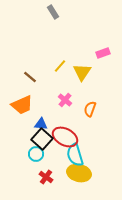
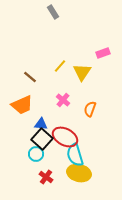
pink cross: moved 2 px left
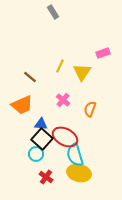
yellow line: rotated 16 degrees counterclockwise
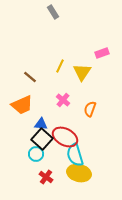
pink rectangle: moved 1 px left
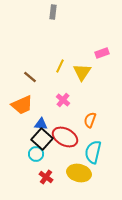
gray rectangle: rotated 40 degrees clockwise
orange semicircle: moved 11 px down
cyan semicircle: moved 18 px right, 3 px up; rotated 30 degrees clockwise
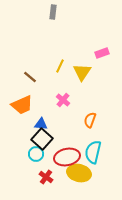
red ellipse: moved 2 px right, 20 px down; rotated 40 degrees counterclockwise
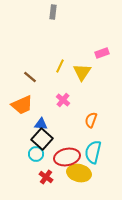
orange semicircle: moved 1 px right
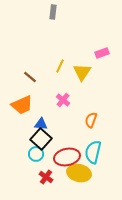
black square: moved 1 px left
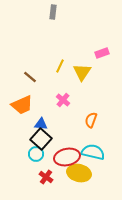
cyan semicircle: rotated 90 degrees clockwise
